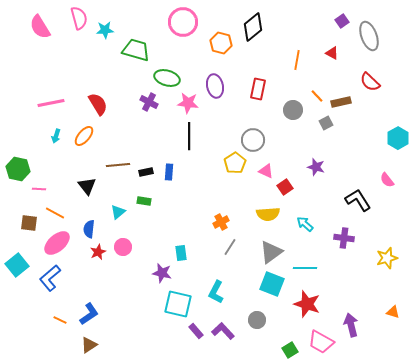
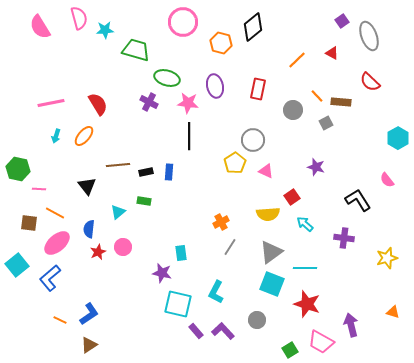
orange line at (297, 60): rotated 36 degrees clockwise
brown rectangle at (341, 102): rotated 18 degrees clockwise
red square at (285, 187): moved 7 px right, 10 px down
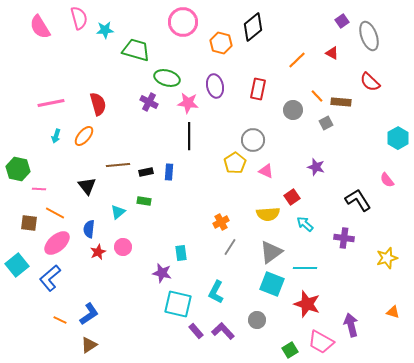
red semicircle at (98, 104): rotated 15 degrees clockwise
